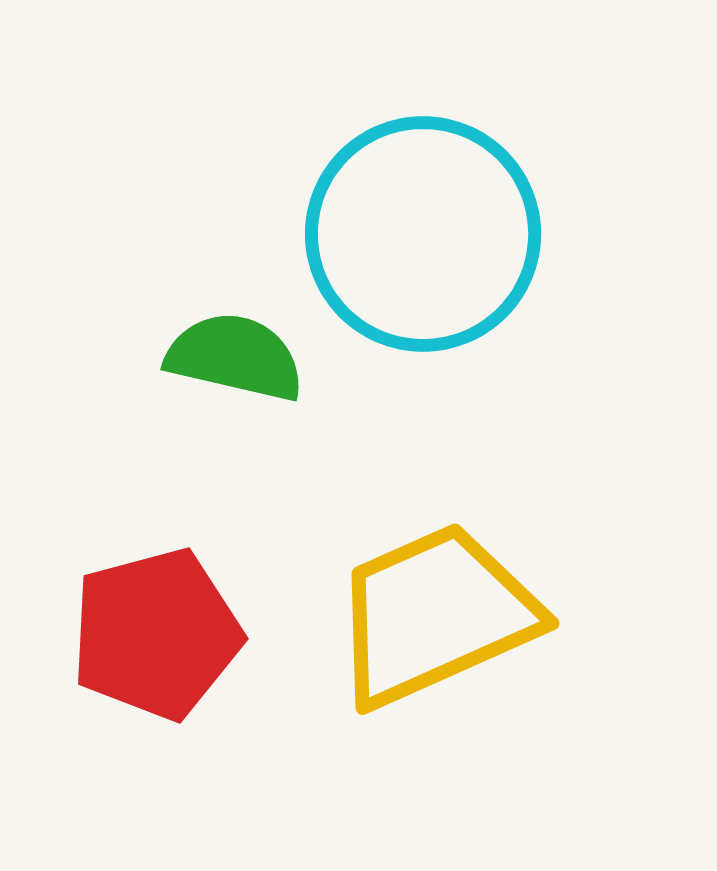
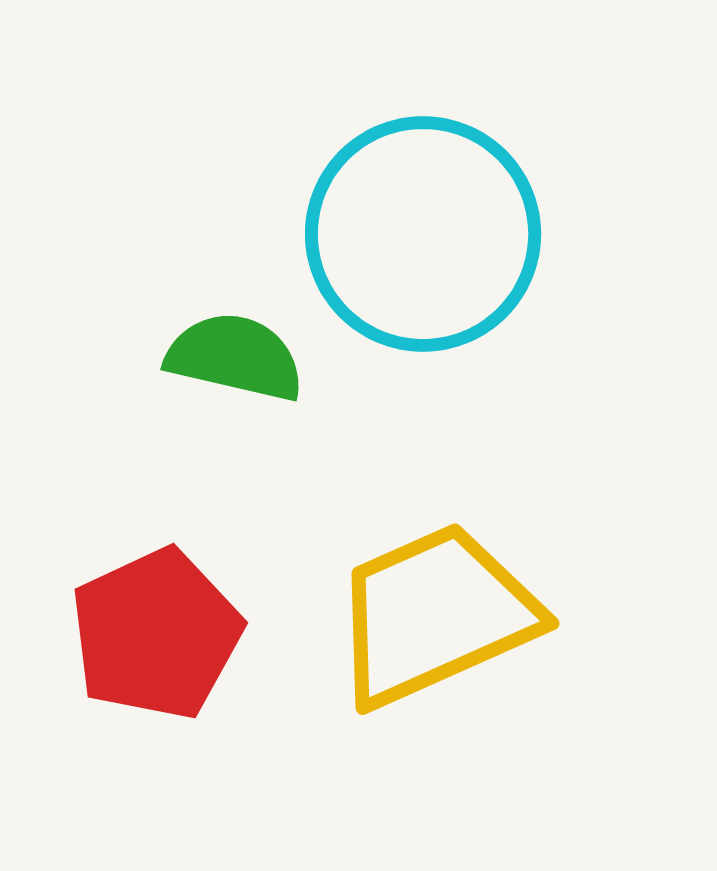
red pentagon: rotated 10 degrees counterclockwise
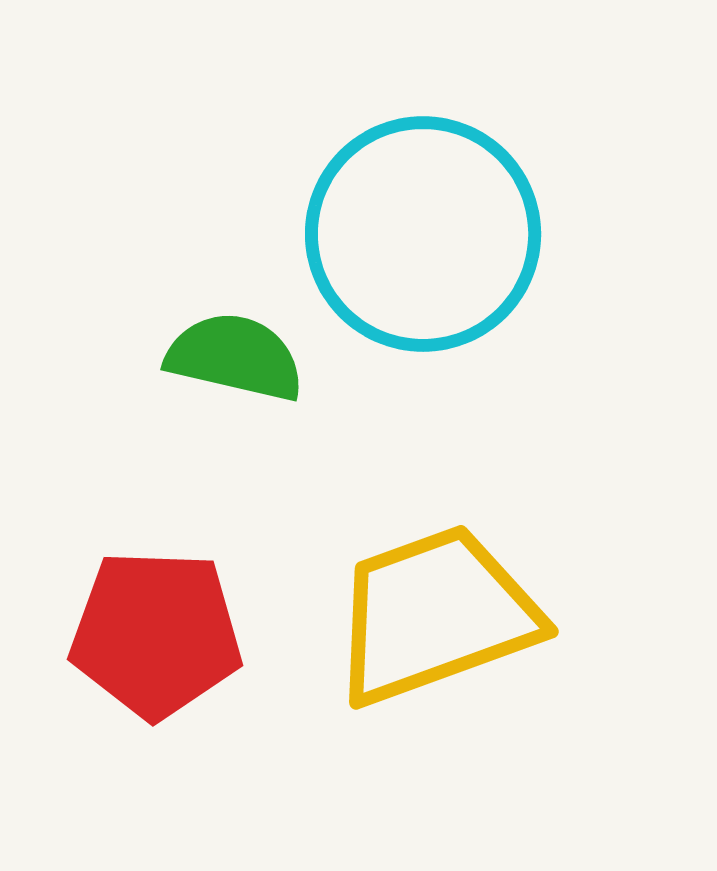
yellow trapezoid: rotated 4 degrees clockwise
red pentagon: rotated 27 degrees clockwise
